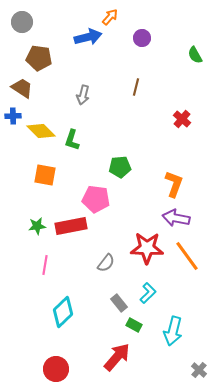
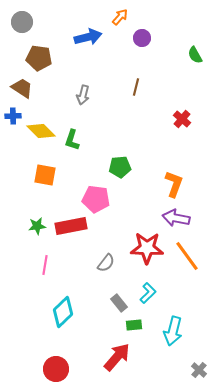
orange arrow: moved 10 px right
green rectangle: rotated 35 degrees counterclockwise
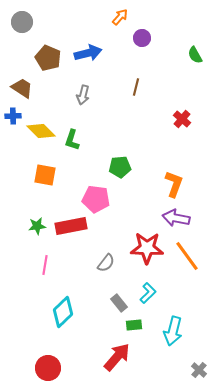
blue arrow: moved 16 px down
brown pentagon: moved 9 px right; rotated 15 degrees clockwise
red circle: moved 8 px left, 1 px up
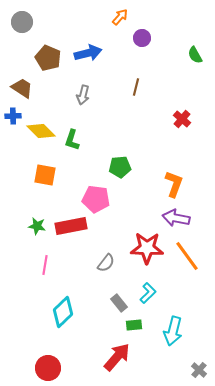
green star: rotated 18 degrees clockwise
